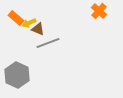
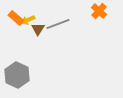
yellow arrow: moved 1 px left, 3 px up
brown triangle: rotated 40 degrees clockwise
gray line: moved 10 px right, 19 px up
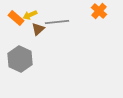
yellow arrow: moved 2 px right, 5 px up
gray line: moved 1 px left, 2 px up; rotated 15 degrees clockwise
brown triangle: rotated 16 degrees clockwise
gray hexagon: moved 3 px right, 16 px up
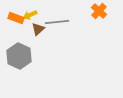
orange rectangle: rotated 21 degrees counterclockwise
gray hexagon: moved 1 px left, 3 px up
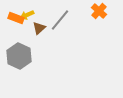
yellow arrow: moved 3 px left
gray line: moved 3 px right, 2 px up; rotated 45 degrees counterclockwise
brown triangle: moved 1 px right, 1 px up
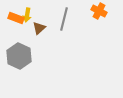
orange cross: rotated 14 degrees counterclockwise
yellow arrow: rotated 56 degrees counterclockwise
gray line: moved 4 px right, 1 px up; rotated 25 degrees counterclockwise
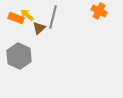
yellow arrow: rotated 120 degrees clockwise
gray line: moved 11 px left, 2 px up
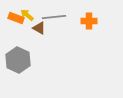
orange cross: moved 10 px left, 10 px down; rotated 28 degrees counterclockwise
gray line: moved 1 px right; rotated 70 degrees clockwise
brown triangle: rotated 48 degrees counterclockwise
gray hexagon: moved 1 px left, 4 px down
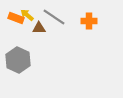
gray line: rotated 40 degrees clockwise
brown triangle: rotated 32 degrees counterclockwise
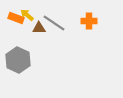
gray line: moved 6 px down
